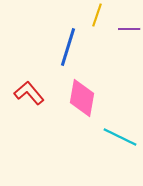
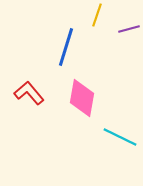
purple line: rotated 15 degrees counterclockwise
blue line: moved 2 px left
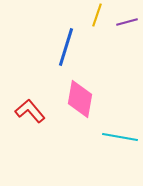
purple line: moved 2 px left, 7 px up
red L-shape: moved 1 px right, 18 px down
pink diamond: moved 2 px left, 1 px down
cyan line: rotated 16 degrees counterclockwise
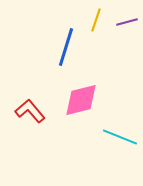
yellow line: moved 1 px left, 5 px down
pink diamond: moved 1 px right, 1 px down; rotated 66 degrees clockwise
cyan line: rotated 12 degrees clockwise
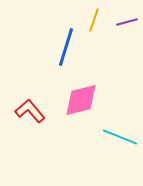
yellow line: moved 2 px left
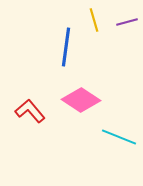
yellow line: rotated 35 degrees counterclockwise
blue line: rotated 9 degrees counterclockwise
pink diamond: rotated 48 degrees clockwise
cyan line: moved 1 px left
